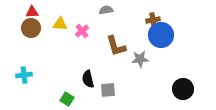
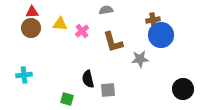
brown L-shape: moved 3 px left, 4 px up
green square: rotated 16 degrees counterclockwise
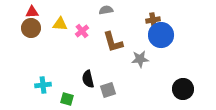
cyan cross: moved 19 px right, 10 px down
gray square: rotated 14 degrees counterclockwise
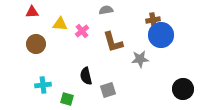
brown circle: moved 5 px right, 16 px down
black semicircle: moved 2 px left, 3 px up
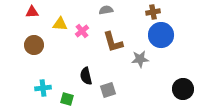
brown cross: moved 8 px up
brown circle: moved 2 px left, 1 px down
cyan cross: moved 3 px down
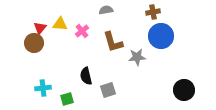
red triangle: moved 8 px right, 16 px down; rotated 48 degrees counterclockwise
blue circle: moved 1 px down
brown circle: moved 2 px up
gray star: moved 3 px left, 2 px up
black circle: moved 1 px right, 1 px down
green square: rotated 32 degrees counterclockwise
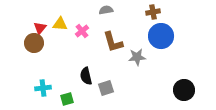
gray square: moved 2 px left, 2 px up
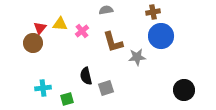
brown circle: moved 1 px left
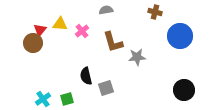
brown cross: moved 2 px right; rotated 24 degrees clockwise
red triangle: moved 2 px down
blue circle: moved 19 px right
cyan cross: moved 11 px down; rotated 28 degrees counterclockwise
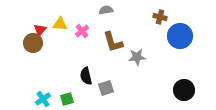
brown cross: moved 5 px right, 5 px down
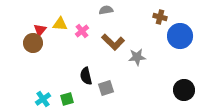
brown L-shape: rotated 30 degrees counterclockwise
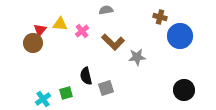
green square: moved 1 px left, 6 px up
